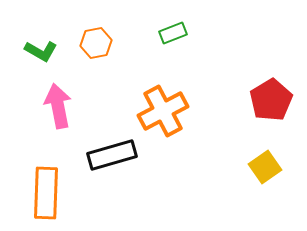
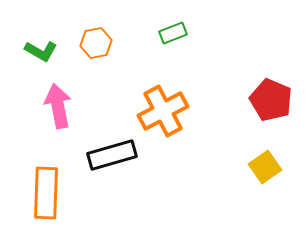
red pentagon: rotated 18 degrees counterclockwise
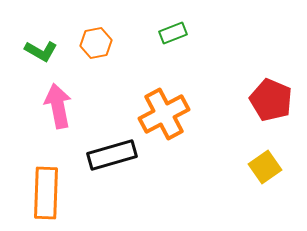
orange cross: moved 1 px right, 3 px down
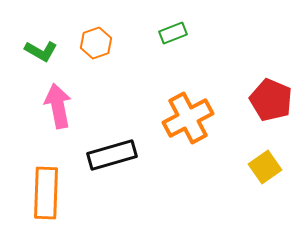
orange hexagon: rotated 8 degrees counterclockwise
orange cross: moved 24 px right, 4 px down
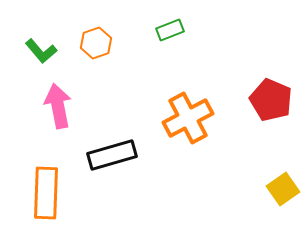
green rectangle: moved 3 px left, 3 px up
green L-shape: rotated 20 degrees clockwise
yellow square: moved 18 px right, 22 px down
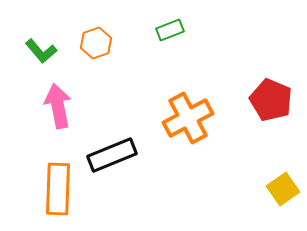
black rectangle: rotated 6 degrees counterclockwise
orange rectangle: moved 12 px right, 4 px up
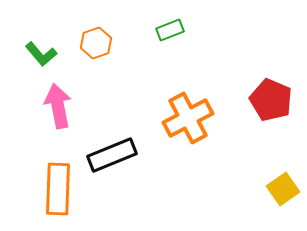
green L-shape: moved 3 px down
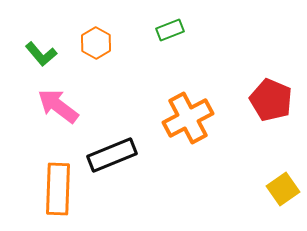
orange hexagon: rotated 12 degrees counterclockwise
pink arrow: rotated 42 degrees counterclockwise
